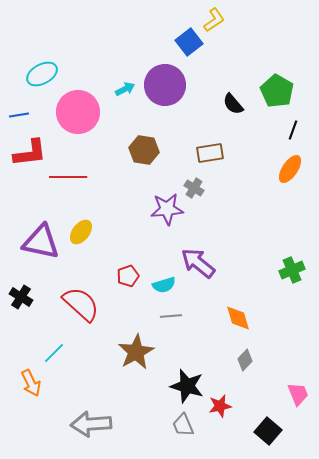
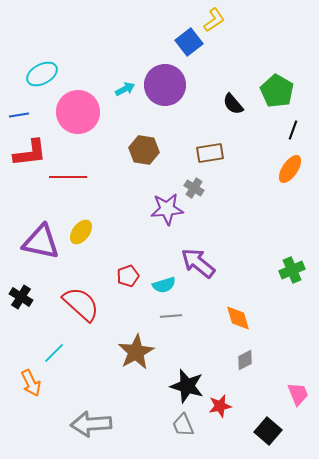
gray diamond: rotated 20 degrees clockwise
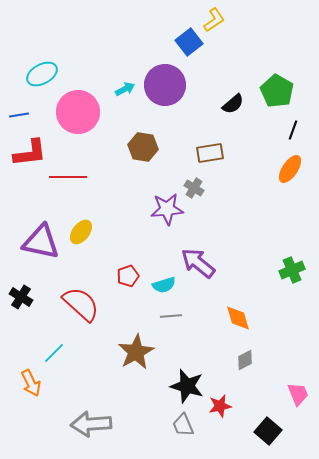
black semicircle: rotated 90 degrees counterclockwise
brown hexagon: moved 1 px left, 3 px up
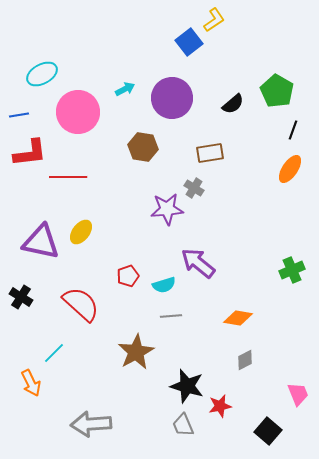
purple circle: moved 7 px right, 13 px down
orange diamond: rotated 64 degrees counterclockwise
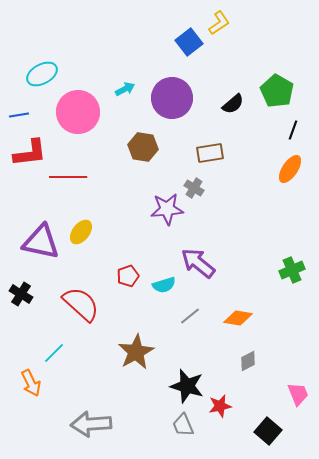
yellow L-shape: moved 5 px right, 3 px down
black cross: moved 3 px up
gray line: moved 19 px right; rotated 35 degrees counterclockwise
gray diamond: moved 3 px right, 1 px down
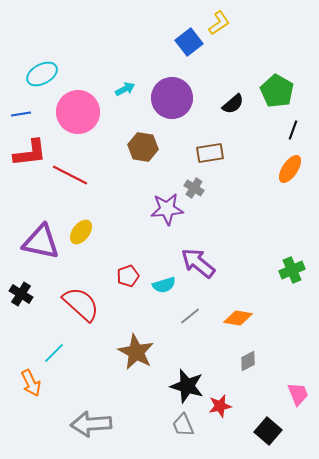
blue line: moved 2 px right, 1 px up
red line: moved 2 px right, 2 px up; rotated 27 degrees clockwise
brown star: rotated 15 degrees counterclockwise
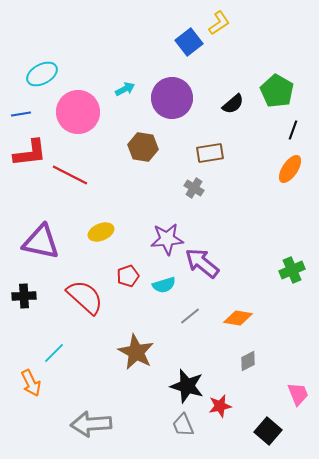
purple star: moved 30 px down
yellow ellipse: moved 20 px right; rotated 30 degrees clockwise
purple arrow: moved 4 px right
black cross: moved 3 px right, 2 px down; rotated 35 degrees counterclockwise
red semicircle: moved 4 px right, 7 px up
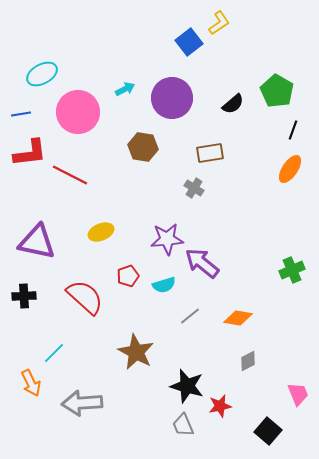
purple triangle: moved 4 px left
gray arrow: moved 9 px left, 21 px up
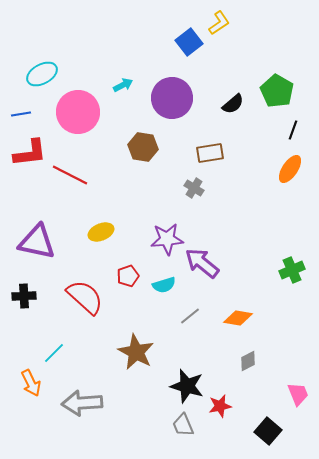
cyan arrow: moved 2 px left, 4 px up
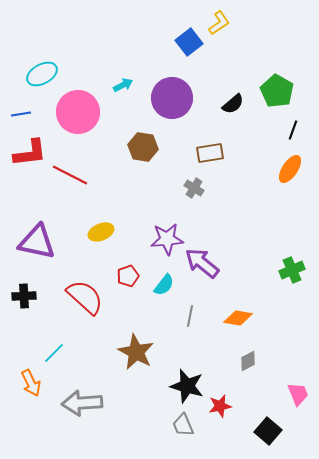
cyan semicircle: rotated 35 degrees counterclockwise
gray line: rotated 40 degrees counterclockwise
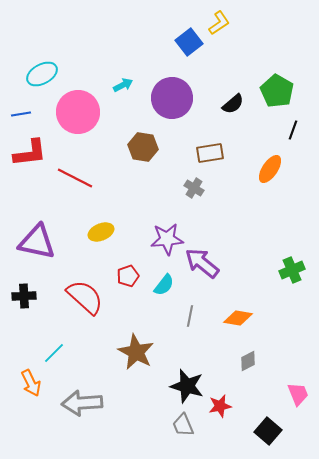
orange ellipse: moved 20 px left
red line: moved 5 px right, 3 px down
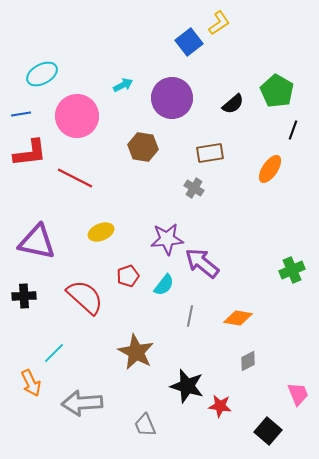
pink circle: moved 1 px left, 4 px down
red star: rotated 20 degrees clockwise
gray trapezoid: moved 38 px left
